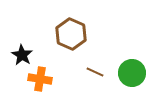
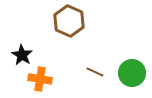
brown hexagon: moved 2 px left, 13 px up
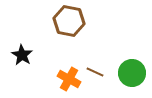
brown hexagon: rotated 12 degrees counterclockwise
orange cross: moved 29 px right; rotated 20 degrees clockwise
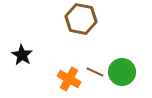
brown hexagon: moved 12 px right, 2 px up
green circle: moved 10 px left, 1 px up
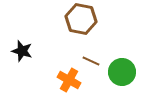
black star: moved 4 px up; rotated 15 degrees counterclockwise
brown line: moved 4 px left, 11 px up
orange cross: moved 1 px down
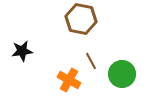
black star: rotated 25 degrees counterclockwise
brown line: rotated 36 degrees clockwise
green circle: moved 2 px down
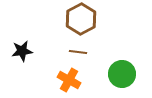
brown hexagon: rotated 20 degrees clockwise
brown line: moved 13 px left, 9 px up; rotated 54 degrees counterclockwise
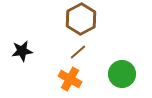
brown line: rotated 48 degrees counterclockwise
orange cross: moved 1 px right, 1 px up
